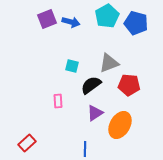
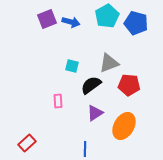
orange ellipse: moved 4 px right, 1 px down
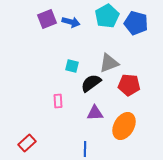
black semicircle: moved 2 px up
purple triangle: rotated 30 degrees clockwise
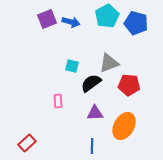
blue line: moved 7 px right, 3 px up
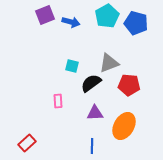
purple square: moved 2 px left, 4 px up
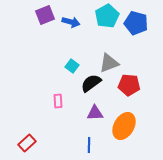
cyan square: rotated 24 degrees clockwise
blue line: moved 3 px left, 1 px up
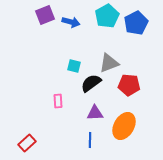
blue pentagon: rotated 30 degrees clockwise
cyan square: moved 2 px right; rotated 24 degrees counterclockwise
blue line: moved 1 px right, 5 px up
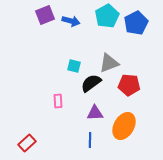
blue arrow: moved 1 px up
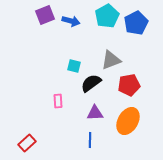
gray triangle: moved 2 px right, 3 px up
red pentagon: rotated 15 degrees counterclockwise
orange ellipse: moved 4 px right, 5 px up
